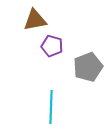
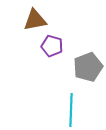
cyan line: moved 20 px right, 3 px down
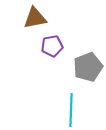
brown triangle: moved 2 px up
purple pentagon: rotated 25 degrees counterclockwise
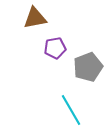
purple pentagon: moved 3 px right, 2 px down
cyan line: rotated 32 degrees counterclockwise
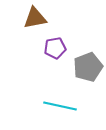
cyan line: moved 11 px left, 4 px up; rotated 48 degrees counterclockwise
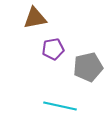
purple pentagon: moved 2 px left, 1 px down
gray pentagon: rotated 8 degrees clockwise
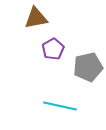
brown triangle: moved 1 px right
purple pentagon: rotated 20 degrees counterclockwise
